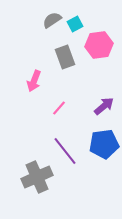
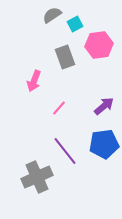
gray semicircle: moved 5 px up
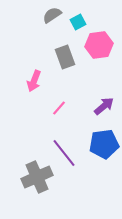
cyan square: moved 3 px right, 2 px up
purple line: moved 1 px left, 2 px down
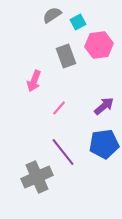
gray rectangle: moved 1 px right, 1 px up
purple line: moved 1 px left, 1 px up
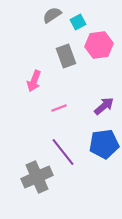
pink line: rotated 28 degrees clockwise
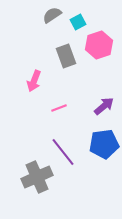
pink hexagon: rotated 12 degrees counterclockwise
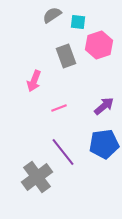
cyan square: rotated 35 degrees clockwise
gray cross: rotated 12 degrees counterclockwise
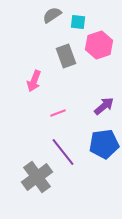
pink line: moved 1 px left, 5 px down
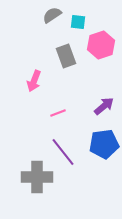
pink hexagon: moved 2 px right
gray cross: rotated 36 degrees clockwise
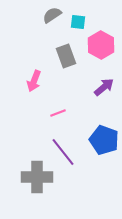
pink hexagon: rotated 12 degrees counterclockwise
purple arrow: moved 19 px up
blue pentagon: moved 4 px up; rotated 28 degrees clockwise
